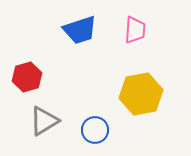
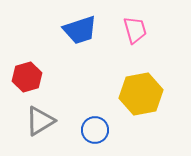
pink trapezoid: rotated 20 degrees counterclockwise
gray triangle: moved 4 px left
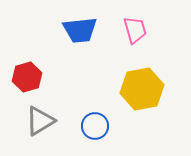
blue trapezoid: rotated 12 degrees clockwise
yellow hexagon: moved 1 px right, 5 px up
blue circle: moved 4 px up
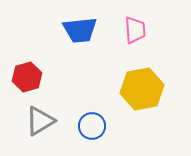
pink trapezoid: rotated 12 degrees clockwise
blue circle: moved 3 px left
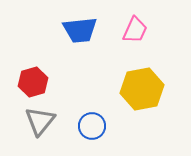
pink trapezoid: rotated 28 degrees clockwise
red hexagon: moved 6 px right, 5 px down
gray triangle: rotated 20 degrees counterclockwise
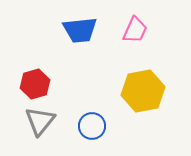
red hexagon: moved 2 px right, 2 px down
yellow hexagon: moved 1 px right, 2 px down
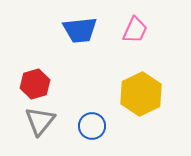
yellow hexagon: moved 2 px left, 3 px down; rotated 15 degrees counterclockwise
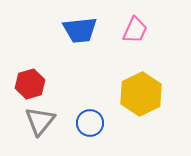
red hexagon: moved 5 px left
blue circle: moved 2 px left, 3 px up
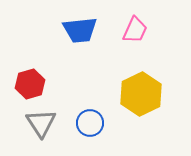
gray triangle: moved 1 px right, 2 px down; rotated 12 degrees counterclockwise
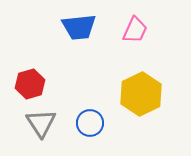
blue trapezoid: moved 1 px left, 3 px up
